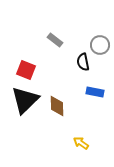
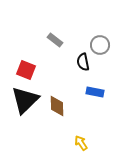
yellow arrow: rotated 21 degrees clockwise
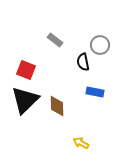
yellow arrow: rotated 28 degrees counterclockwise
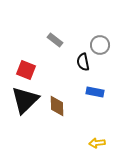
yellow arrow: moved 16 px right; rotated 35 degrees counterclockwise
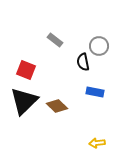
gray circle: moved 1 px left, 1 px down
black triangle: moved 1 px left, 1 px down
brown diamond: rotated 45 degrees counterclockwise
